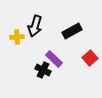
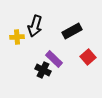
red square: moved 2 px left, 1 px up
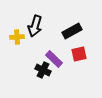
red square: moved 9 px left, 3 px up; rotated 28 degrees clockwise
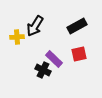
black arrow: rotated 15 degrees clockwise
black rectangle: moved 5 px right, 5 px up
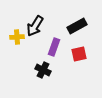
purple rectangle: moved 12 px up; rotated 66 degrees clockwise
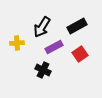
black arrow: moved 7 px right, 1 px down
yellow cross: moved 6 px down
purple rectangle: rotated 42 degrees clockwise
red square: moved 1 px right; rotated 21 degrees counterclockwise
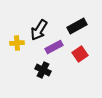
black arrow: moved 3 px left, 3 px down
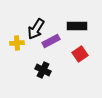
black rectangle: rotated 30 degrees clockwise
black arrow: moved 3 px left, 1 px up
purple rectangle: moved 3 px left, 6 px up
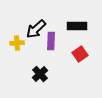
black arrow: rotated 15 degrees clockwise
purple rectangle: rotated 60 degrees counterclockwise
black cross: moved 3 px left, 4 px down; rotated 21 degrees clockwise
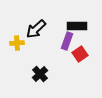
purple rectangle: moved 16 px right; rotated 18 degrees clockwise
